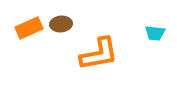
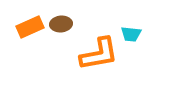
orange rectangle: moved 1 px right, 1 px up
cyan trapezoid: moved 24 px left, 1 px down
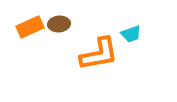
brown ellipse: moved 2 px left
cyan trapezoid: rotated 25 degrees counterclockwise
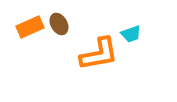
brown ellipse: rotated 65 degrees clockwise
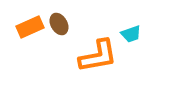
orange L-shape: moved 1 px left, 2 px down
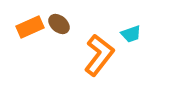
brown ellipse: rotated 20 degrees counterclockwise
orange L-shape: moved 1 px right, 1 px up; rotated 42 degrees counterclockwise
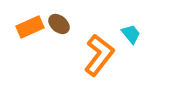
cyan trapezoid: rotated 110 degrees counterclockwise
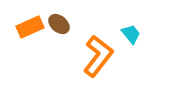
orange L-shape: moved 1 px left, 1 px down
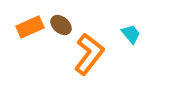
brown ellipse: moved 2 px right, 1 px down
orange L-shape: moved 9 px left, 2 px up
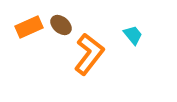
orange rectangle: moved 1 px left
cyan trapezoid: moved 2 px right, 1 px down
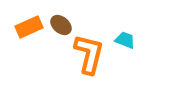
cyan trapezoid: moved 8 px left, 5 px down; rotated 30 degrees counterclockwise
orange L-shape: rotated 24 degrees counterclockwise
